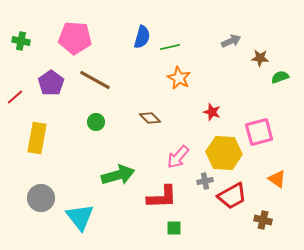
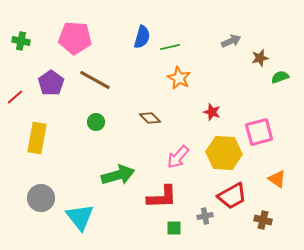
brown star: rotated 18 degrees counterclockwise
gray cross: moved 35 px down
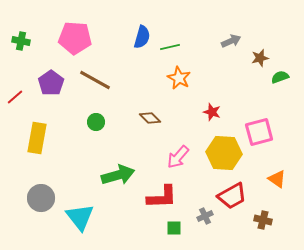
gray cross: rotated 14 degrees counterclockwise
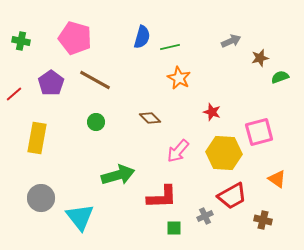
pink pentagon: rotated 12 degrees clockwise
red line: moved 1 px left, 3 px up
pink arrow: moved 6 px up
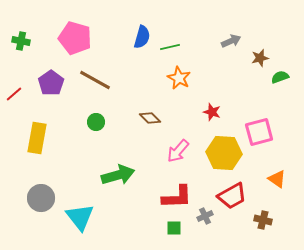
red L-shape: moved 15 px right
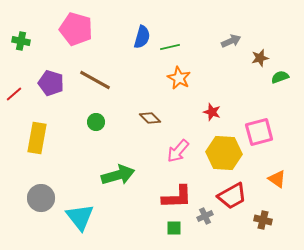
pink pentagon: moved 1 px right, 9 px up
purple pentagon: rotated 20 degrees counterclockwise
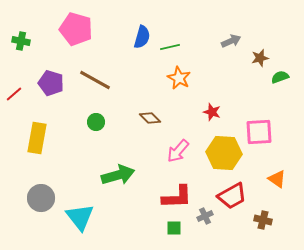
pink square: rotated 12 degrees clockwise
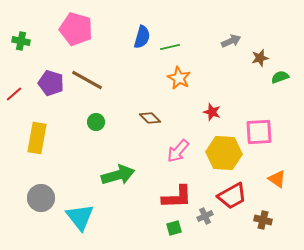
brown line: moved 8 px left
green square: rotated 14 degrees counterclockwise
